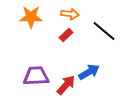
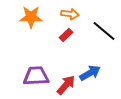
blue arrow: moved 1 px right, 1 px down
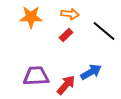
blue arrow: moved 1 px right, 1 px up
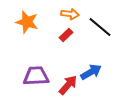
orange star: moved 4 px left, 5 px down; rotated 15 degrees clockwise
black line: moved 4 px left, 4 px up
red arrow: moved 2 px right
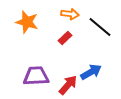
red rectangle: moved 1 px left, 3 px down
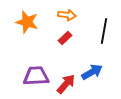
orange arrow: moved 3 px left, 1 px down
black line: moved 4 px right, 4 px down; rotated 60 degrees clockwise
blue arrow: moved 1 px right
red arrow: moved 2 px left, 1 px up
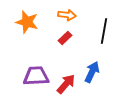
blue arrow: rotated 35 degrees counterclockwise
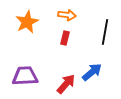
orange star: rotated 30 degrees clockwise
black line: moved 1 px right, 1 px down
red rectangle: rotated 32 degrees counterclockwise
blue arrow: rotated 25 degrees clockwise
purple trapezoid: moved 11 px left
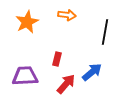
red rectangle: moved 8 px left, 21 px down
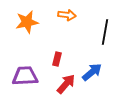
orange star: rotated 15 degrees clockwise
